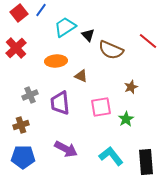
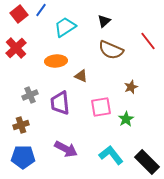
red square: moved 1 px down
black triangle: moved 16 px right, 14 px up; rotated 32 degrees clockwise
red line: rotated 12 degrees clockwise
cyan L-shape: moved 1 px up
black rectangle: moved 1 px right; rotated 40 degrees counterclockwise
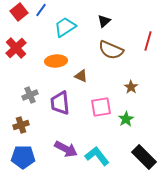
red square: moved 2 px up
red line: rotated 54 degrees clockwise
brown star: rotated 16 degrees counterclockwise
cyan L-shape: moved 14 px left, 1 px down
black rectangle: moved 3 px left, 5 px up
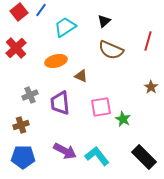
orange ellipse: rotated 10 degrees counterclockwise
brown star: moved 20 px right
green star: moved 3 px left; rotated 14 degrees counterclockwise
purple arrow: moved 1 px left, 2 px down
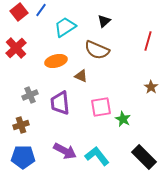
brown semicircle: moved 14 px left
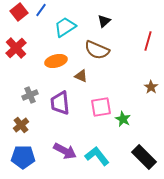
brown cross: rotated 21 degrees counterclockwise
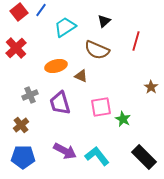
red line: moved 12 px left
orange ellipse: moved 5 px down
purple trapezoid: rotated 10 degrees counterclockwise
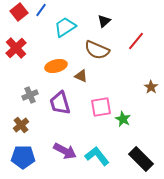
red line: rotated 24 degrees clockwise
black rectangle: moved 3 px left, 2 px down
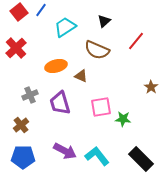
green star: rotated 21 degrees counterclockwise
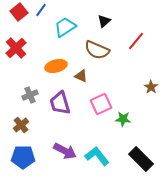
pink square: moved 3 px up; rotated 15 degrees counterclockwise
